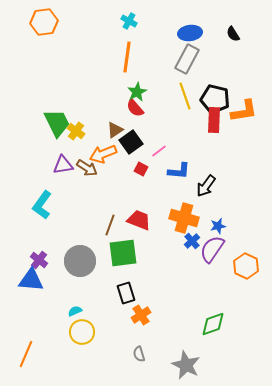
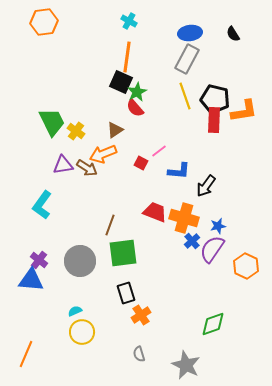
green trapezoid at (57, 123): moved 5 px left, 1 px up
black square at (131, 142): moved 10 px left, 60 px up; rotated 30 degrees counterclockwise
red square at (141, 169): moved 6 px up
red trapezoid at (139, 220): moved 16 px right, 8 px up
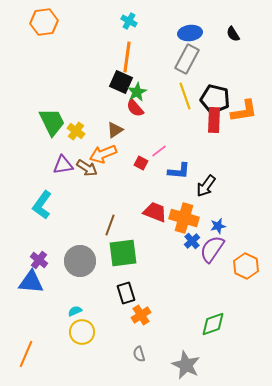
blue triangle at (31, 280): moved 2 px down
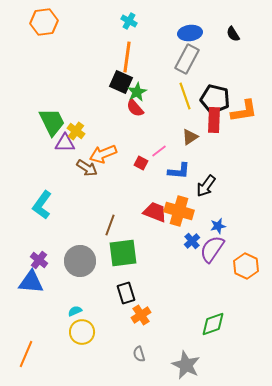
brown triangle at (115, 130): moved 75 px right, 7 px down
purple triangle at (63, 165): moved 2 px right, 22 px up; rotated 10 degrees clockwise
orange cross at (184, 218): moved 5 px left, 7 px up
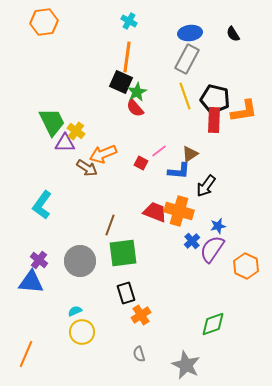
brown triangle at (190, 137): moved 17 px down
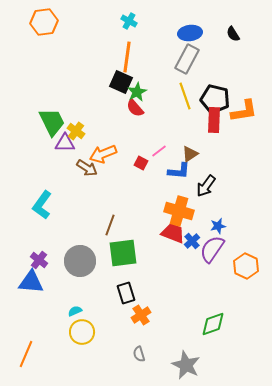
red trapezoid at (155, 212): moved 18 px right, 21 px down
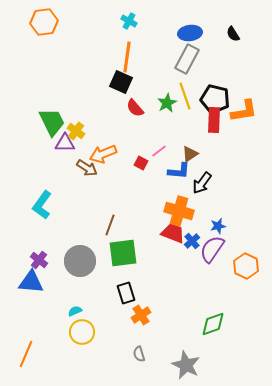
green star at (137, 92): moved 30 px right, 11 px down
black arrow at (206, 186): moved 4 px left, 3 px up
